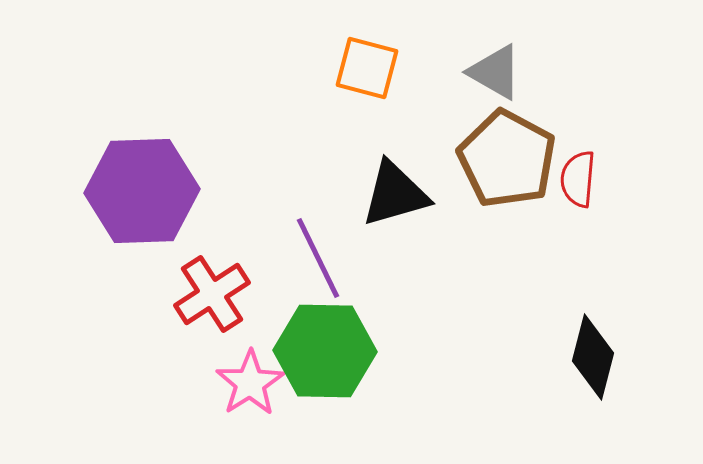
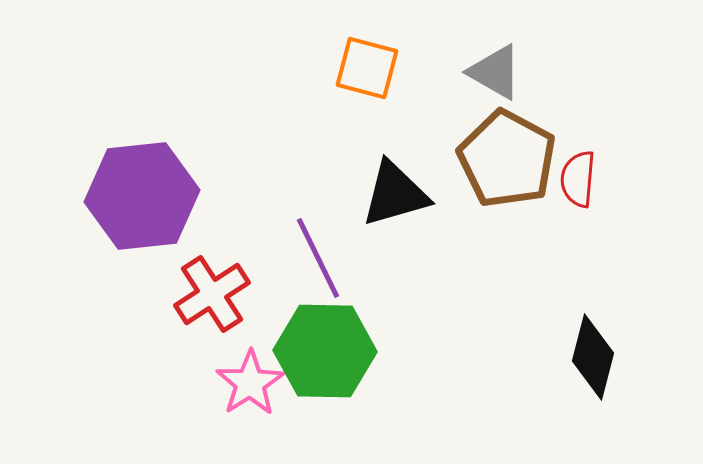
purple hexagon: moved 5 px down; rotated 4 degrees counterclockwise
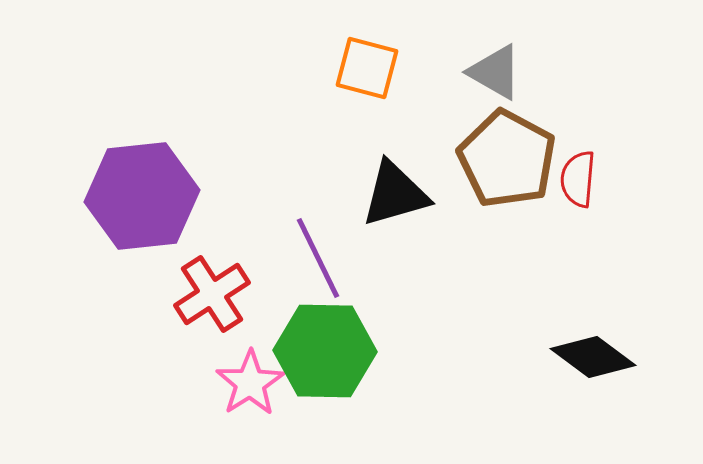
black diamond: rotated 68 degrees counterclockwise
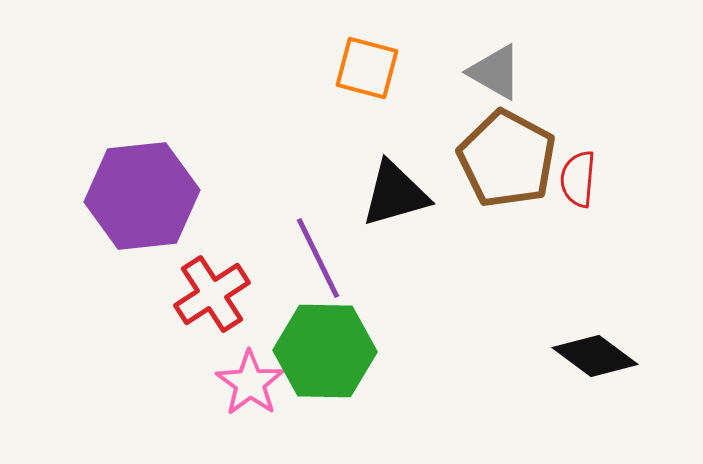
black diamond: moved 2 px right, 1 px up
pink star: rotated 4 degrees counterclockwise
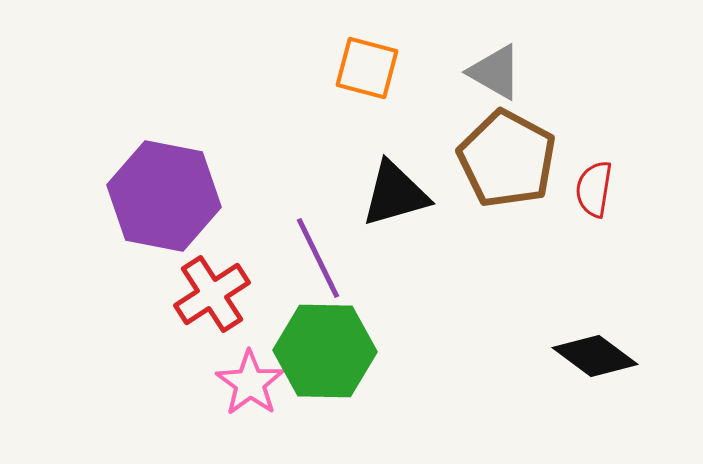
red semicircle: moved 16 px right, 10 px down; rotated 4 degrees clockwise
purple hexagon: moved 22 px right; rotated 17 degrees clockwise
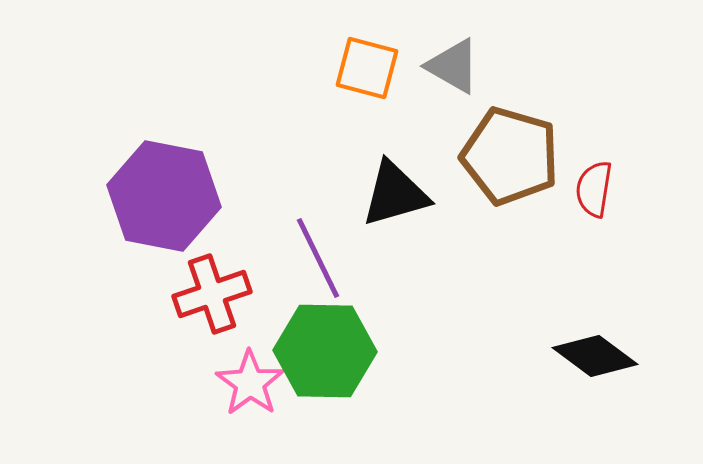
gray triangle: moved 42 px left, 6 px up
brown pentagon: moved 3 px right, 3 px up; rotated 12 degrees counterclockwise
red cross: rotated 14 degrees clockwise
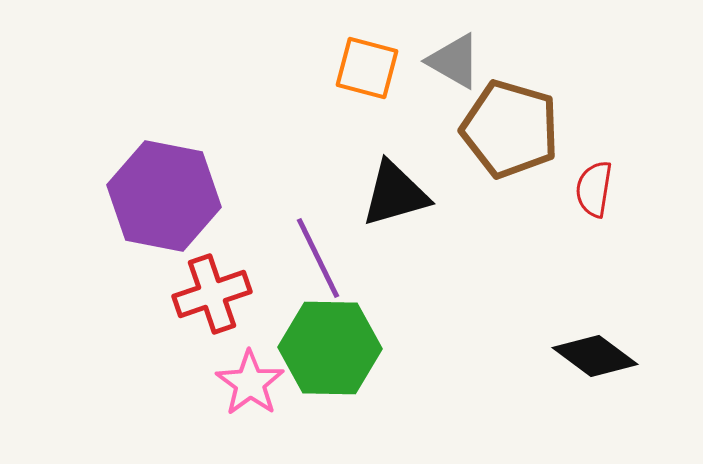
gray triangle: moved 1 px right, 5 px up
brown pentagon: moved 27 px up
green hexagon: moved 5 px right, 3 px up
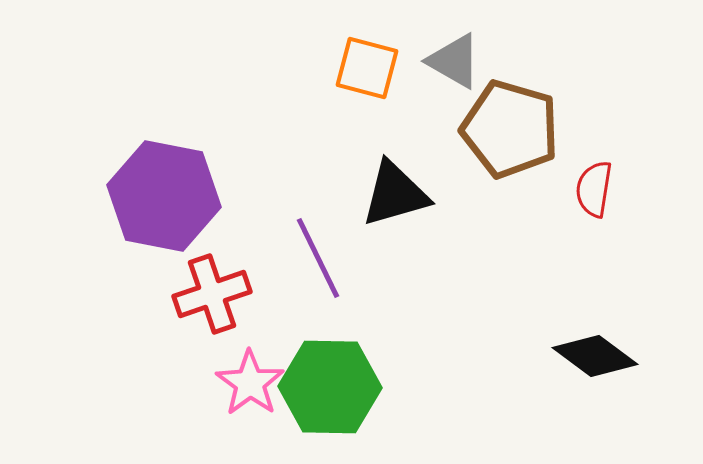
green hexagon: moved 39 px down
